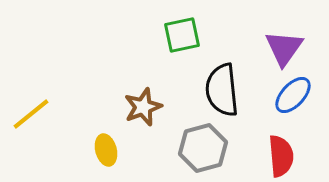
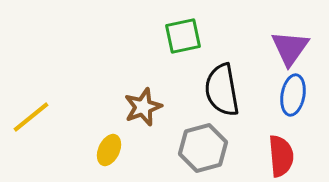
green square: moved 1 px right, 1 px down
purple triangle: moved 6 px right
black semicircle: rotated 4 degrees counterclockwise
blue ellipse: rotated 33 degrees counterclockwise
yellow line: moved 3 px down
yellow ellipse: moved 3 px right; rotated 40 degrees clockwise
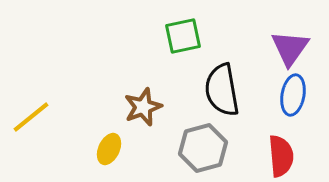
yellow ellipse: moved 1 px up
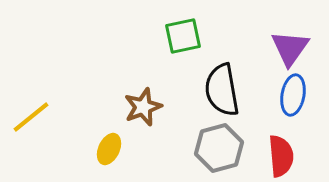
gray hexagon: moved 16 px right
